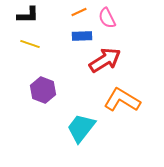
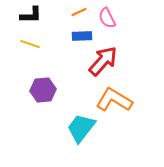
black L-shape: moved 3 px right
red arrow: moved 2 px left, 1 px down; rotated 16 degrees counterclockwise
purple hexagon: rotated 25 degrees counterclockwise
orange L-shape: moved 8 px left
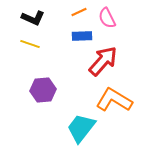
black L-shape: moved 2 px right, 3 px down; rotated 25 degrees clockwise
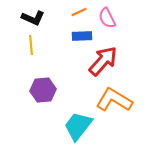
yellow line: moved 1 px right, 1 px down; rotated 66 degrees clockwise
cyan trapezoid: moved 3 px left, 2 px up
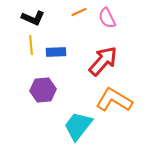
blue rectangle: moved 26 px left, 16 px down
